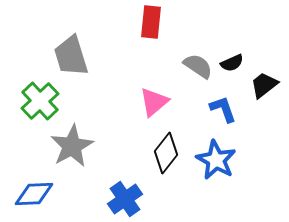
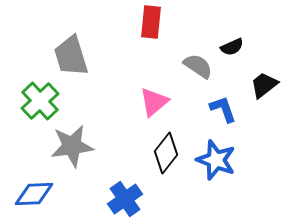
black semicircle: moved 16 px up
gray star: rotated 21 degrees clockwise
blue star: rotated 9 degrees counterclockwise
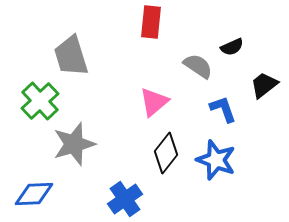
gray star: moved 2 px right, 2 px up; rotated 9 degrees counterclockwise
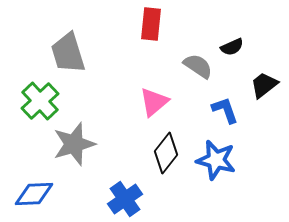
red rectangle: moved 2 px down
gray trapezoid: moved 3 px left, 3 px up
blue L-shape: moved 2 px right, 1 px down
blue star: rotated 6 degrees counterclockwise
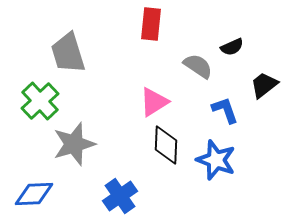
pink triangle: rotated 8 degrees clockwise
black diamond: moved 8 px up; rotated 36 degrees counterclockwise
blue star: rotated 6 degrees clockwise
blue cross: moved 5 px left, 3 px up
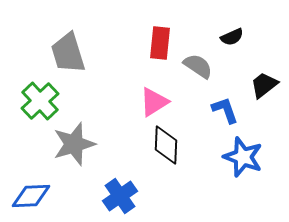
red rectangle: moved 9 px right, 19 px down
black semicircle: moved 10 px up
blue star: moved 27 px right, 3 px up
blue diamond: moved 3 px left, 2 px down
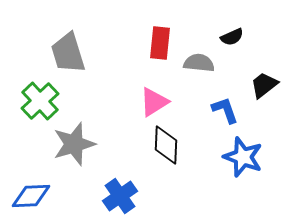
gray semicircle: moved 1 px right, 3 px up; rotated 28 degrees counterclockwise
